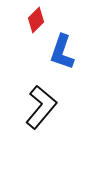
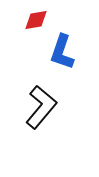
red diamond: rotated 35 degrees clockwise
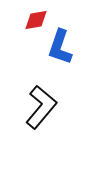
blue L-shape: moved 2 px left, 5 px up
